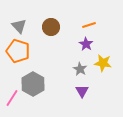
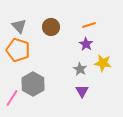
orange pentagon: moved 1 px up
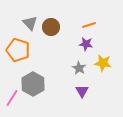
gray triangle: moved 11 px right, 3 px up
purple star: rotated 24 degrees counterclockwise
gray star: moved 1 px left, 1 px up
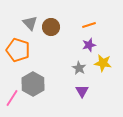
purple star: moved 3 px right, 1 px down; rotated 24 degrees counterclockwise
